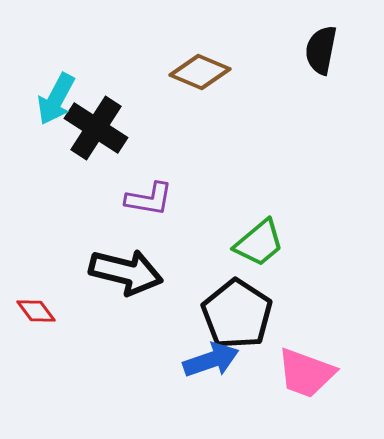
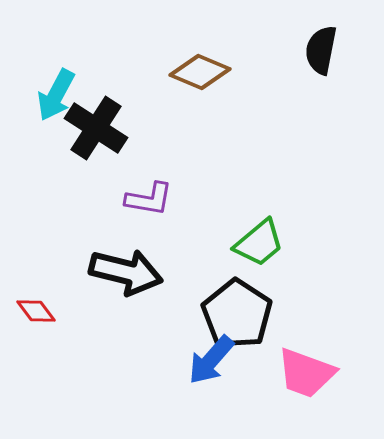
cyan arrow: moved 4 px up
blue arrow: rotated 150 degrees clockwise
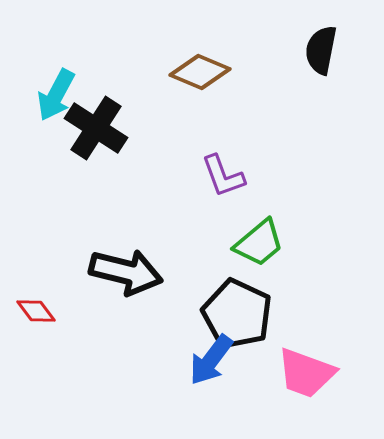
purple L-shape: moved 74 px right, 23 px up; rotated 60 degrees clockwise
black pentagon: rotated 8 degrees counterclockwise
blue arrow: rotated 4 degrees counterclockwise
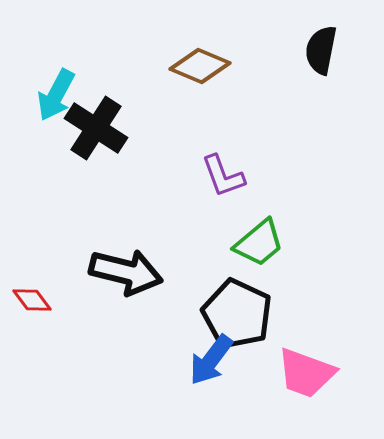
brown diamond: moved 6 px up
red diamond: moved 4 px left, 11 px up
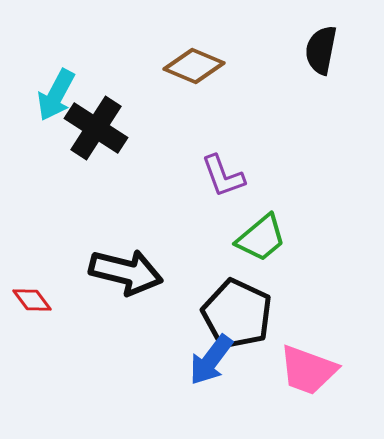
brown diamond: moved 6 px left
green trapezoid: moved 2 px right, 5 px up
pink trapezoid: moved 2 px right, 3 px up
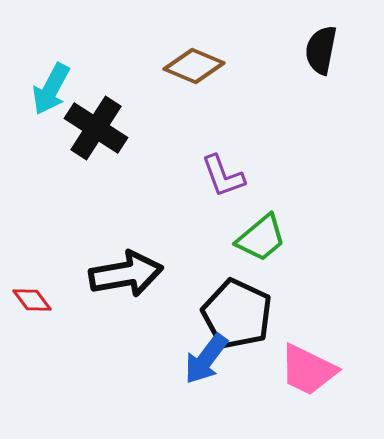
cyan arrow: moved 5 px left, 6 px up
black arrow: moved 2 px down; rotated 24 degrees counterclockwise
blue arrow: moved 5 px left, 1 px up
pink trapezoid: rotated 6 degrees clockwise
